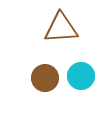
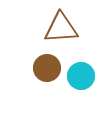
brown circle: moved 2 px right, 10 px up
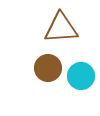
brown circle: moved 1 px right
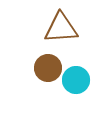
cyan circle: moved 5 px left, 4 px down
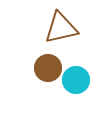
brown triangle: rotated 9 degrees counterclockwise
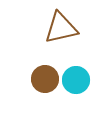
brown circle: moved 3 px left, 11 px down
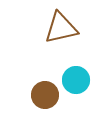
brown circle: moved 16 px down
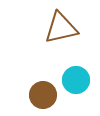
brown circle: moved 2 px left
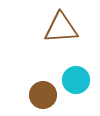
brown triangle: rotated 9 degrees clockwise
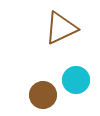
brown triangle: rotated 21 degrees counterclockwise
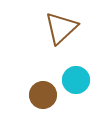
brown triangle: rotated 18 degrees counterclockwise
